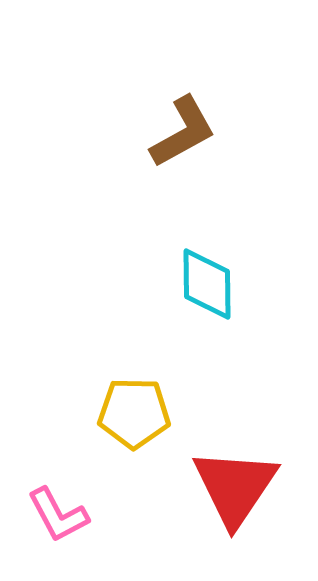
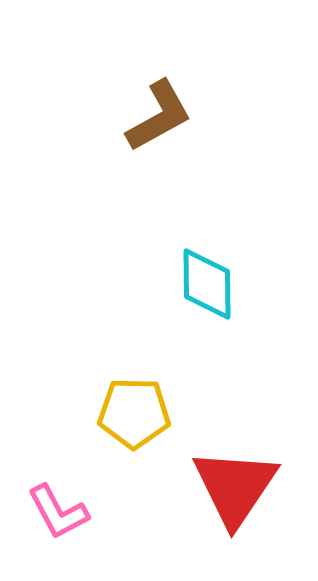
brown L-shape: moved 24 px left, 16 px up
pink L-shape: moved 3 px up
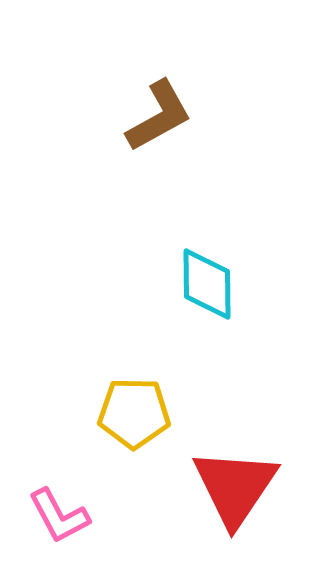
pink L-shape: moved 1 px right, 4 px down
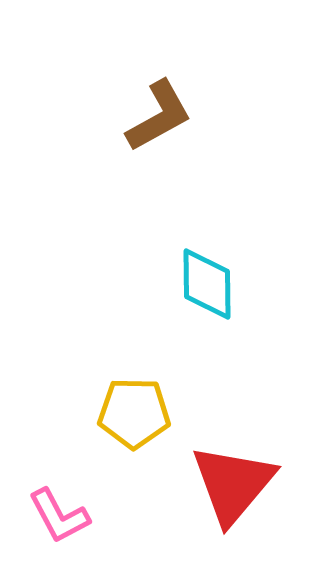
red triangle: moved 2 px left, 3 px up; rotated 6 degrees clockwise
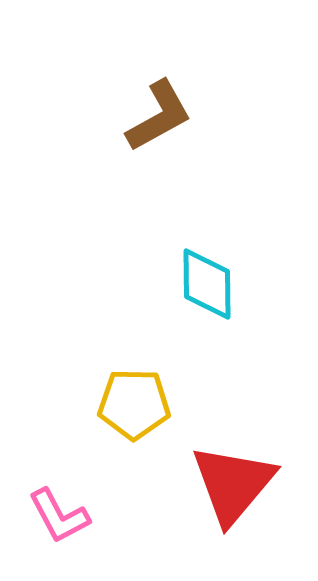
yellow pentagon: moved 9 px up
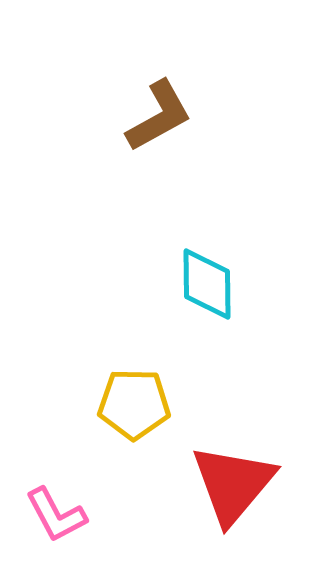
pink L-shape: moved 3 px left, 1 px up
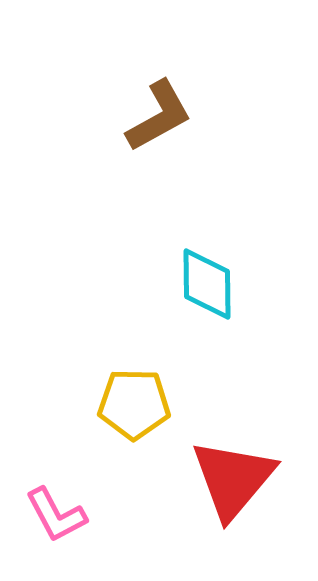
red triangle: moved 5 px up
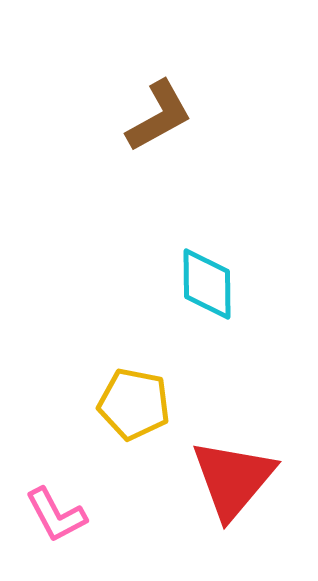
yellow pentagon: rotated 10 degrees clockwise
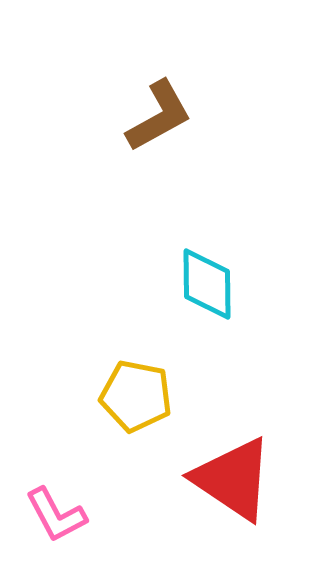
yellow pentagon: moved 2 px right, 8 px up
red triangle: rotated 36 degrees counterclockwise
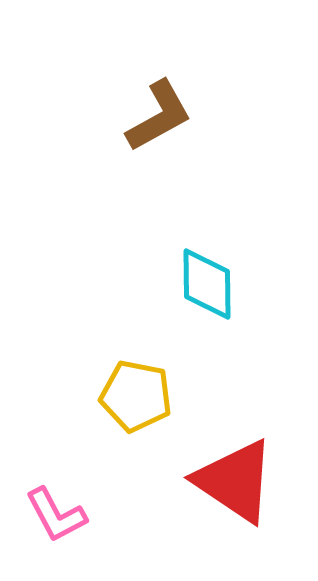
red triangle: moved 2 px right, 2 px down
